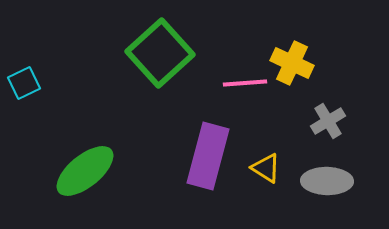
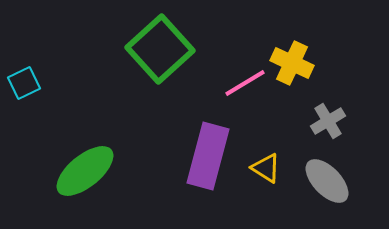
green square: moved 4 px up
pink line: rotated 27 degrees counterclockwise
gray ellipse: rotated 45 degrees clockwise
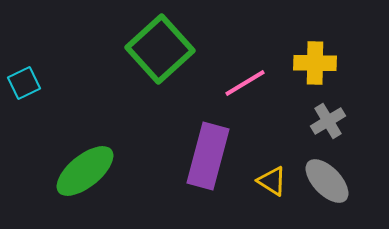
yellow cross: moved 23 px right; rotated 24 degrees counterclockwise
yellow triangle: moved 6 px right, 13 px down
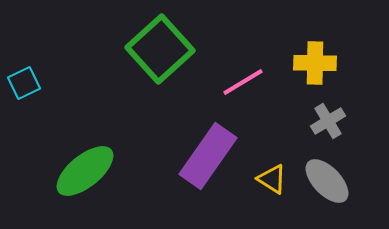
pink line: moved 2 px left, 1 px up
purple rectangle: rotated 20 degrees clockwise
yellow triangle: moved 2 px up
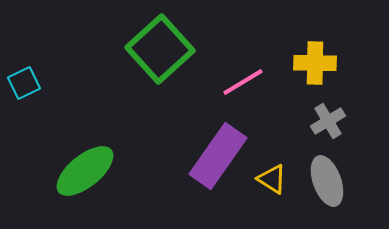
purple rectangle: moved 10 px right
gray ellipse: rotated 24 degrees clockwise
